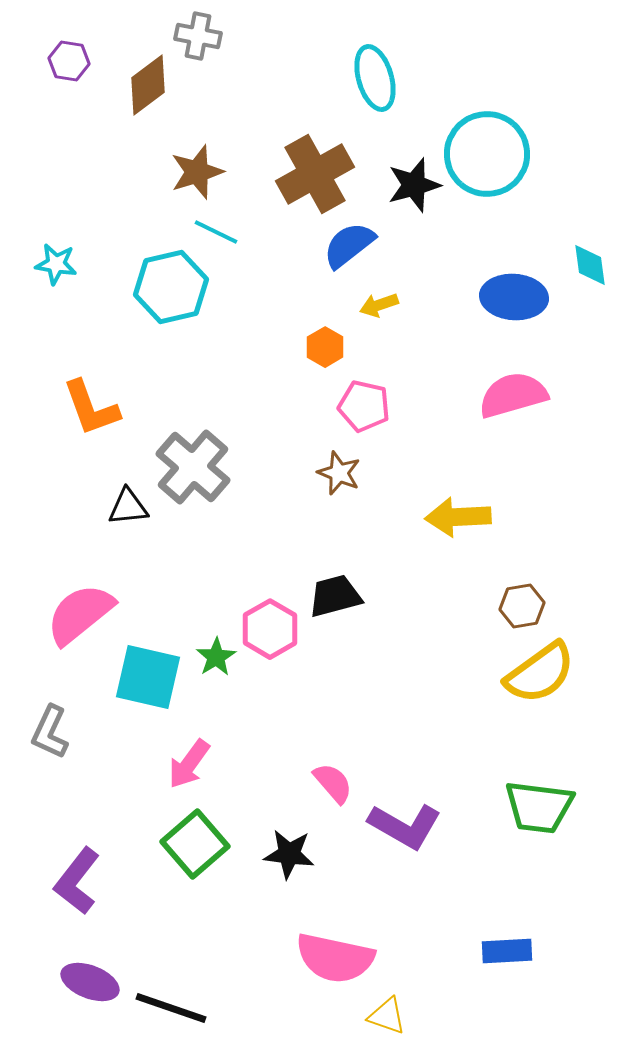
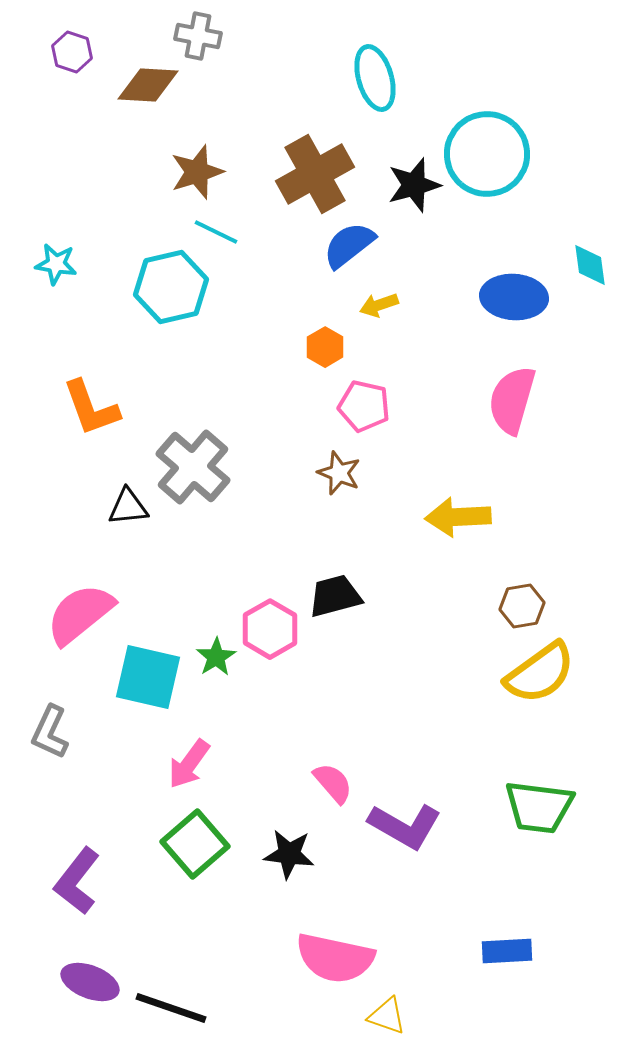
purple hexagon at (69, 61): moved 3 px right, 9 px up; rotated 9 degrees clockwise
brown diamond at (148, 85): rotated 40 degrees clockwise
pink semicircle at (513, 395): moved 1 px left, 5 px down; rotated 58 degrees counterclockwise
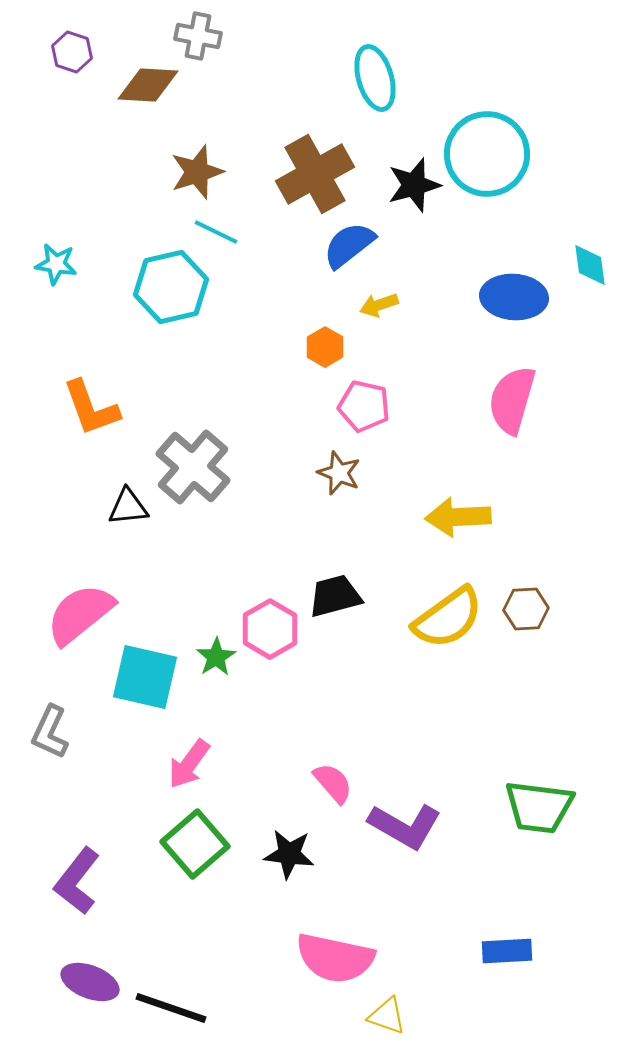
brown hexagon at (522, 606): moved 4 px right, 3 px down; rotated 6 degrees clockwise
yellow semicircle at (540, 673): moved 92 px left, 55 px up
cyan square at (148, 677): moved 3 px left
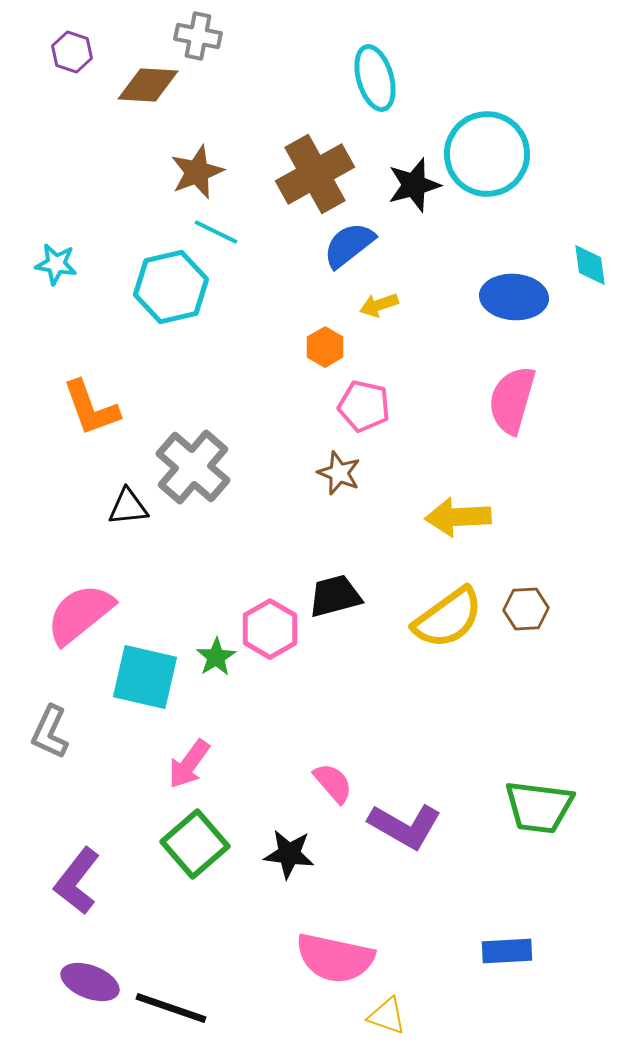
brown star at (197, 172): rotated 4 degrees counterclockwise
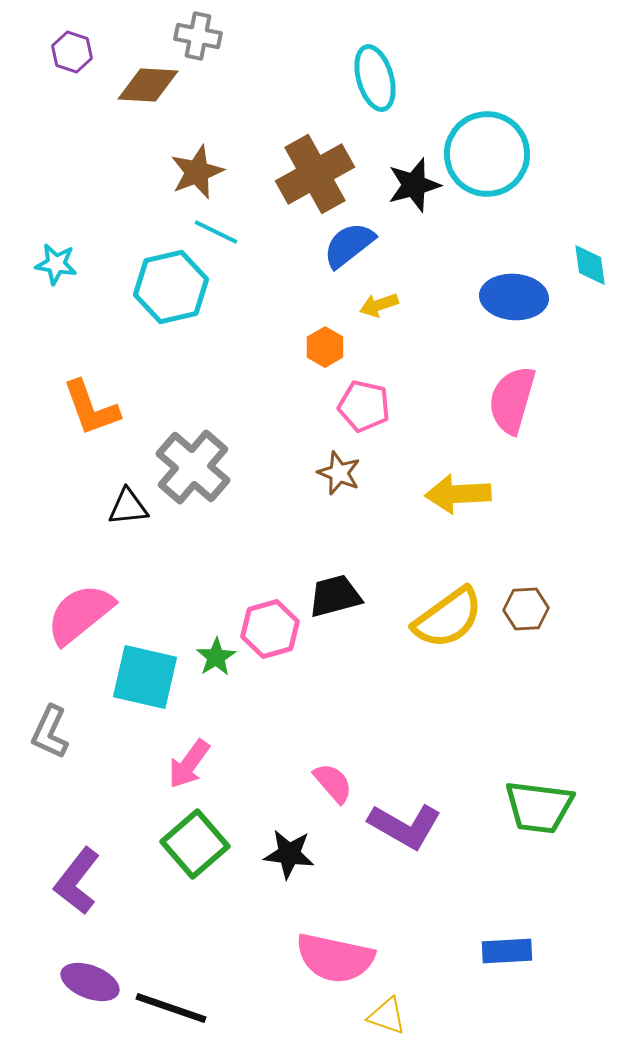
yellow arrow at (458, 517): moved 23 px up
pink hexagon at (270, 629): rotated 14 degrees clockwise
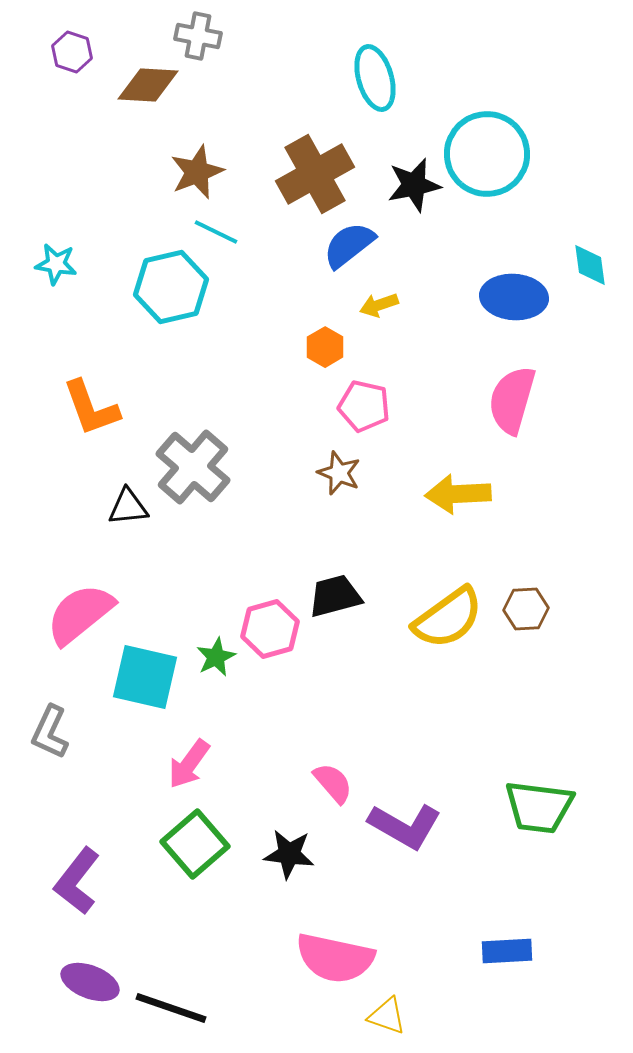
black star at (414, 185): rotated 4 degrees clockwise
green star at (216, 657): rotated 6 degrees clockwise
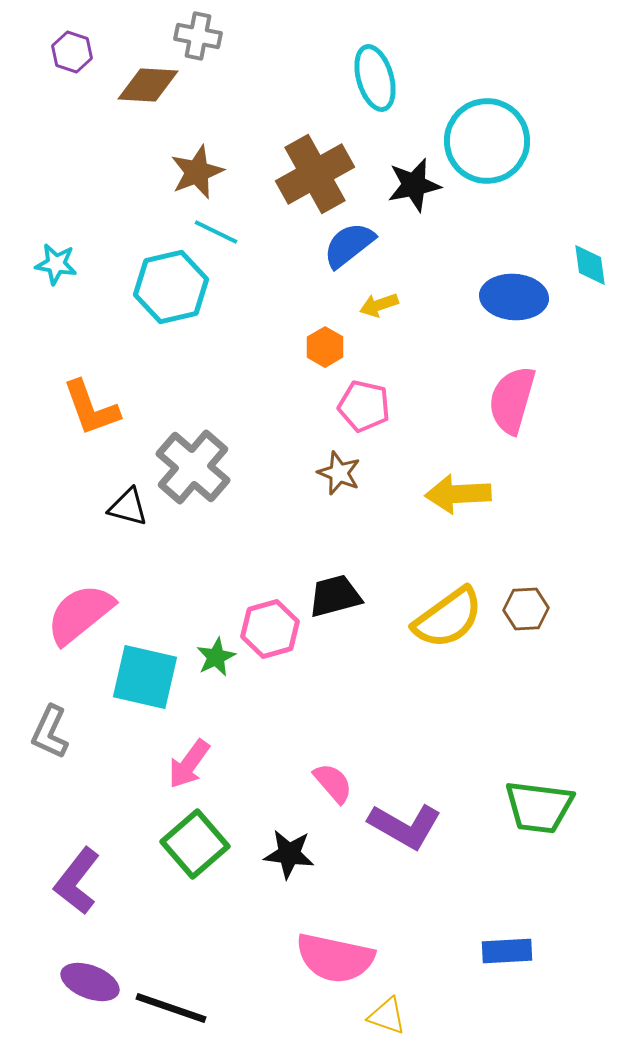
cyan circle at (487, 154): moved 13 px up
black triangle at (128, 507): rotated 21 degrees clockwise
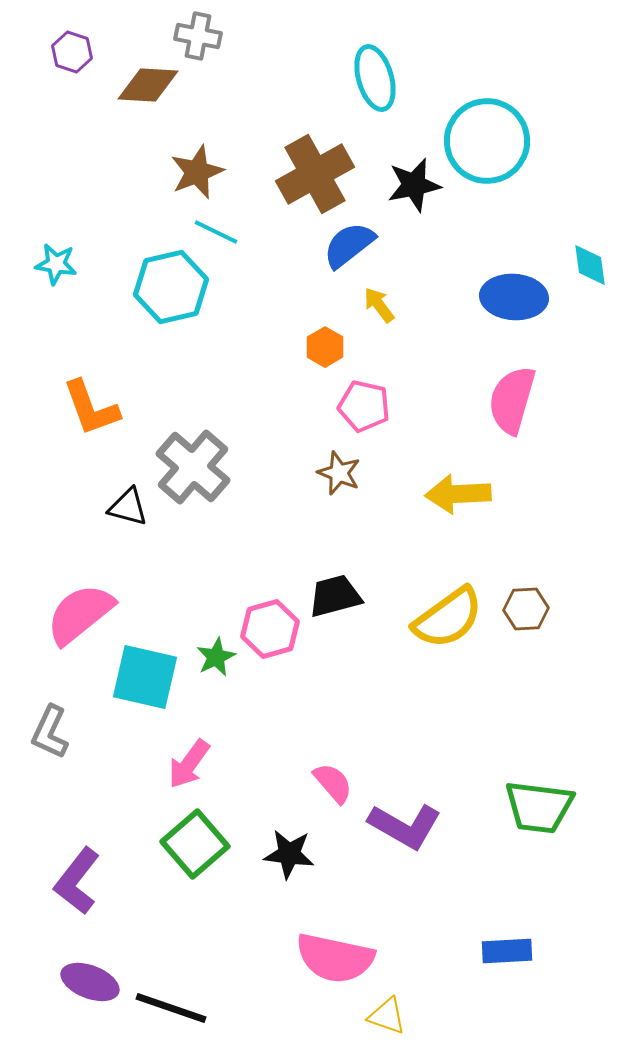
yellow arrow at (379, 305): rotated 72 degrees clockwise
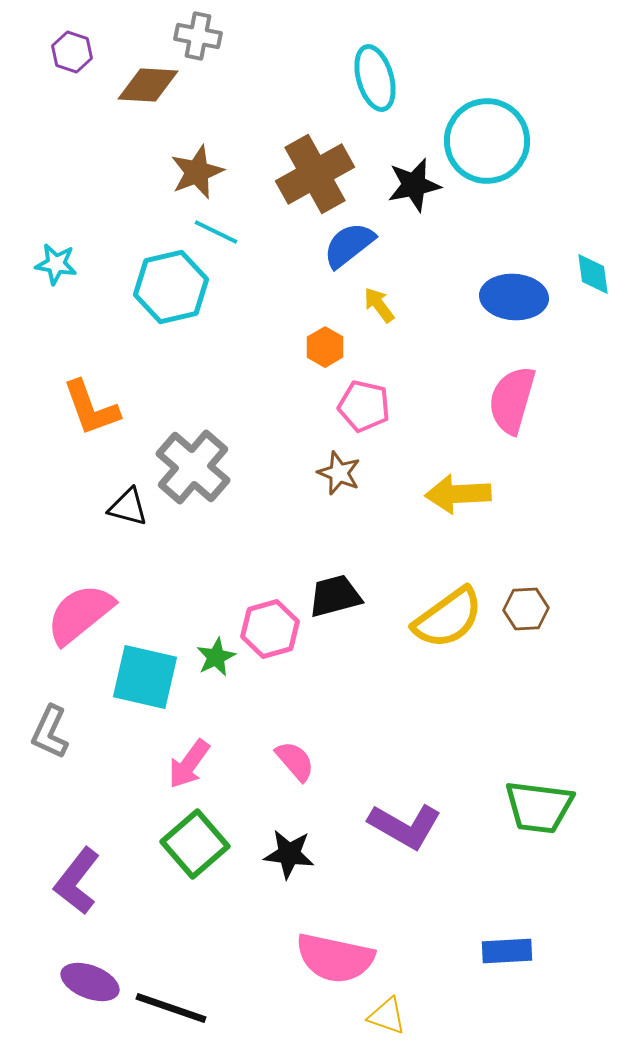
cyan diamond at (590, 265): moved 3 px right, 9 px down
pink semicircle at (333, 783): moved 38 px left, 22 px up
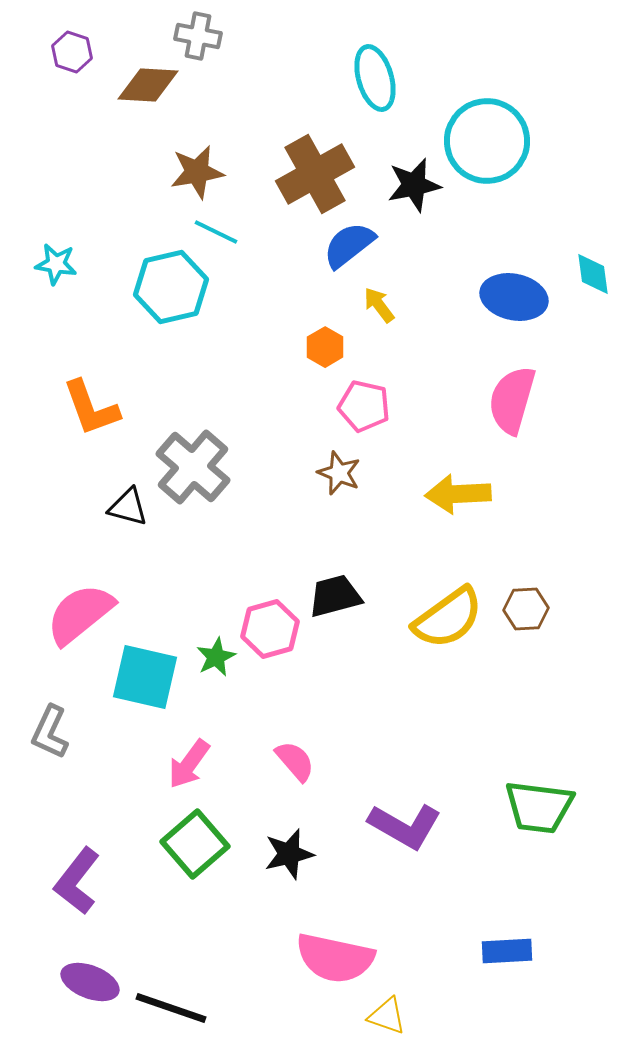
brown star at (197, 172): rotated 12 degrees clockwise
blue ellipse at (514, 297): rotated 8 degrees clockwise
black star at (289, 854): rotated 21 degrees counterclockwise
